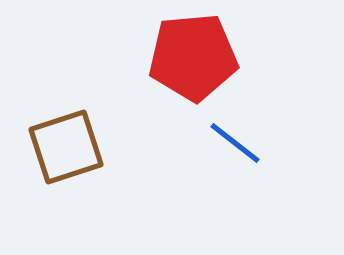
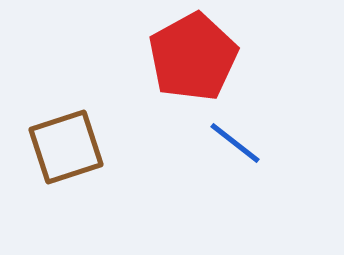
red pentagon: rotated 24 degrees counterclockwise
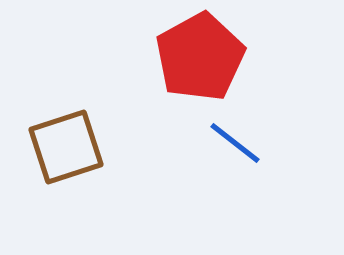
red pentagon: moved 7 px right
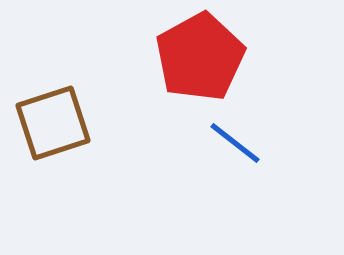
brown square: moved 13 px left, 24 px up
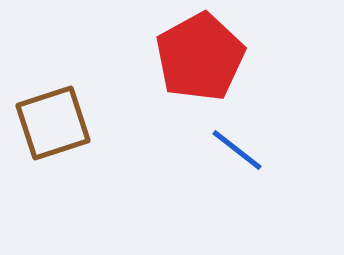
blue line: moved 2 px right, 7 px down
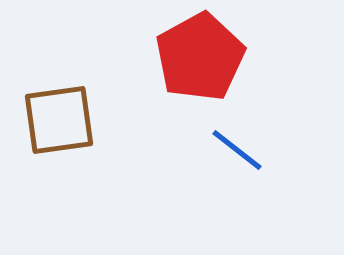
brown square: moved 6 px right, 3 px up; rotated 10 degrees clockwise
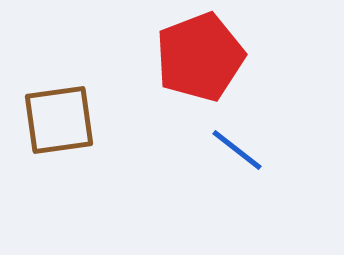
red pentagon: rotated 8 degrees clockwise
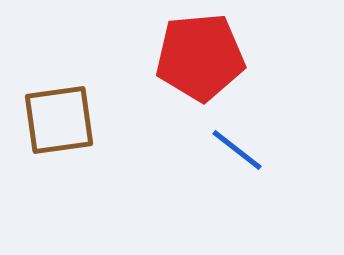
red pentagon: rotated 16 degrees clockwise
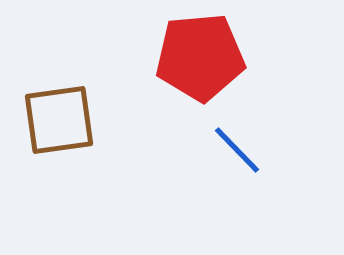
blue line: rotated 8 degrees clockwise
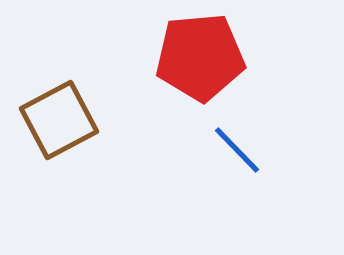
brown square: rotated 20 degrees counterclockwise
